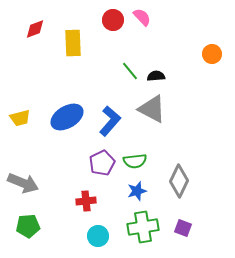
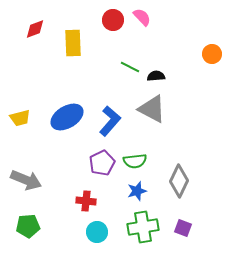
green line: moved 4 px up; rotated 24 degrees counterclockwise
gray arrow: moved 3 px right, 3 px up
red cross: rotated 12 degrees clockwise
cyan circle: moved 1 px left, 4 px up
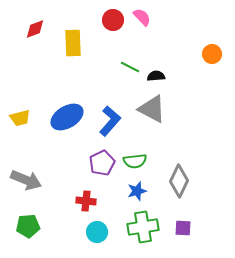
purple square: rotated 18 degrees counterclockwise
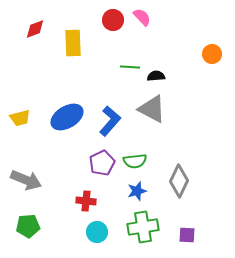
green line: rotated 24 degrees counterclockwise
purple square: moved 4 px right, 7 px down
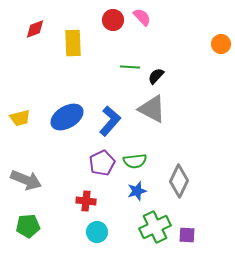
orange circle: moved 9 px right, 10 px up
black semicircle: rotated 42 degrees counterclockwise
green cross: moved 12 px right; rotated 16 degrees counterclockwise
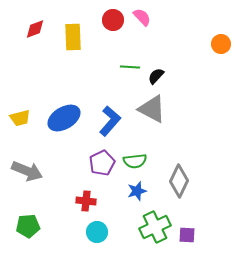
yellow rectangle: moved 6 px up
blue ellipse: moved 3 px left, 1 px down
gray arrow: moved 1 px right, 9 px up
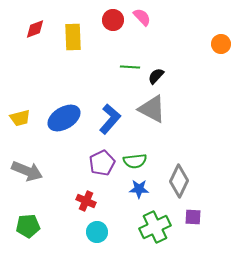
blue L-shape: moved 2 px up
blue star: moved 2 px right, 2 px up; rotated 18 degrees clockwise
red cross: rotated 18 degrees clockwise
purple square: moved 6 px right, 18 px up
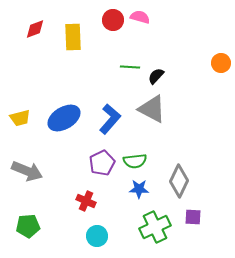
pink semicircle: moved 2 px left; rotated 30 degrees counterclockwise
orange circle: moved 19 px down
cyan circle: moved 4 px down
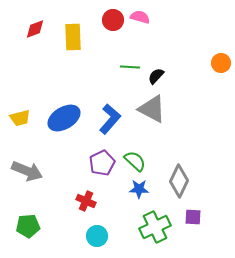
green semicircle: rotated 130 degrees counterclockwise
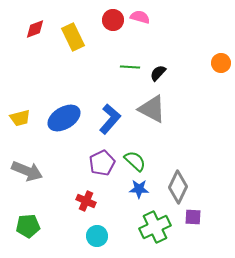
yellow rectangle: rotated 24 degrees counterclockwise
black semicircle: moved 2 px right, 3 px up
gray diamond: moved 1 px left, 6 px down
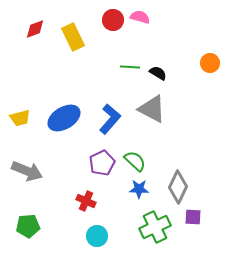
orange circle: moved 11 px left
black semicircle: rotated 78 degrees clockwise
